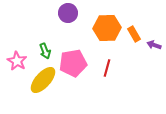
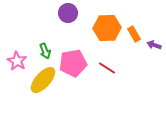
red line: rotated 72 degrees counterclockwise
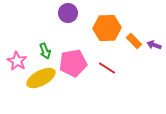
orange rectangle: moved 7 px down; rotated 14 degrees counterclockwise
yellow ellipse: moved 2 px left, 2 px up; rotated 20 degrees clockwise
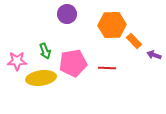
purple circle: moved 1 px left, 1 px down
orange hexagon: moved 5 px right, 3 px up
purple arrow: moved 10 px down
pink star: rotated 30 degrees counterclockwise
red line: rotated 30 degrees counterclockwise
yellow ellipse: rotated 20 degrees clockwise
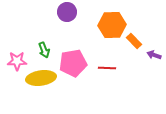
purple circle: moved 2 px up
green arrow: moved 1 px left, 1 px up
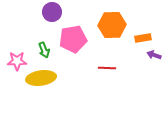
purple circle: moved 15 px left
orange rectangle: moved 9 px right, 3 px up; rotated 56 degrees counterclockwise
pink pentagon: moved 24 px up
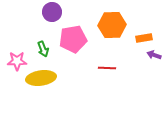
orange rectangle: moved 1 px right
green arrow: moved 1 px left, 1 px up
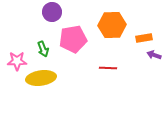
red line: moved 1 px right
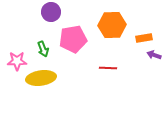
purple circle: moved 1 px left
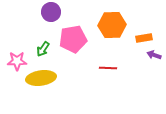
green arrow: rotated 56 degrees clockwise
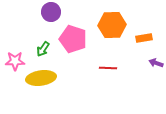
pink pentagon: rotated 28 degrees clockwise
purple arrow: moved 2 px right, 8 px down
pink star: moved 2 px left
